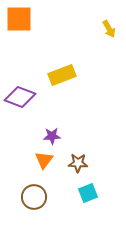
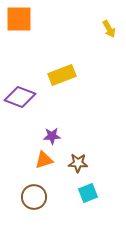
orange triangle: rotated 36 degrees clockwise
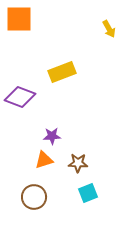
yellow rectangle: moved 3 px up
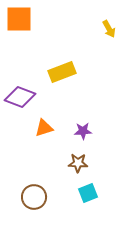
purple star: moved 31 px right, 5 px up
orange triangle: moved 32 px up
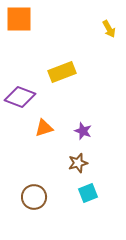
purple star: rotated 24 degrees clockwise
brown star: rotated 18 degrees counterclockwise
